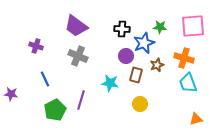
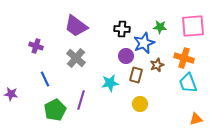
gray cross: moved 2 px left, 2 px down; rotated 18 degrees clockwise
cyan star: rotated 18 degrees counterclockwise
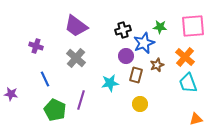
black cross: moved 1 px right, 1 px down; rotated 21 degrees counterclockwise
orange cross: moved 1 px right, 1 px up; rotated 24 degrees clockwise
green pentagon: rotated 20 degrees counterclockwise
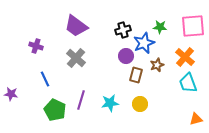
cyan star: moved 20 px down
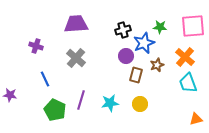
purple trapezoid: moved 2 px up; rotated 140 degrees clockwise
purple star: moved 1 px left, 1 px down
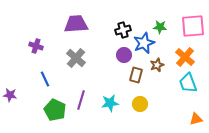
purple circle: moved 2 px left, 1 px up
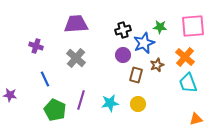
purple circle: moved 1 px left
yellow circle: moved 2 px left
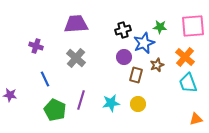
purple circle: moved 1 px right, 2 px down
cyan star: moved 1 px right
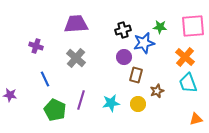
blue star: rotated 10 degrees clockwise
brown star: moved 26 px down
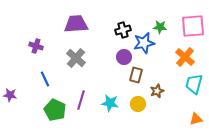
cyan trapezoid: moved 6 px right, 1 px down; rotated 35 degrees clockwise
cyan star: moved 1 px left; rotated 18 degrees clockwise
